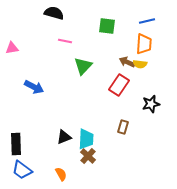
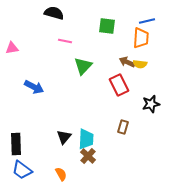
orange trapezoid: moved 3 px left, 6 px up
red rectangle: rotated 60 degrees counterclockwise
black triangle: rotated 28 degrees counterclockwise
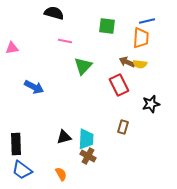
black triangle: rotated 35 degrees clockwise
brown cross: rotated 14 degrees counterclockwise
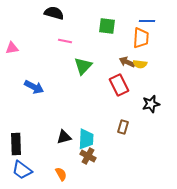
blue line: rotated 14 degrees clockwise
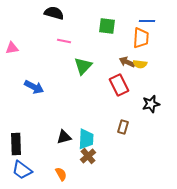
pink line: moved 1 px left
brown cross: rotated 21 degrees clockwise
